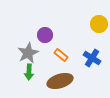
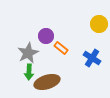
purple circle: moved 1 px right, 1 px down
orange rectangle: moved 7 px up
brown ellipse: moved 13 px left, 1 px down
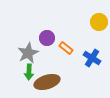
yellow circle: moved 2 px up
purple circle: moved 1 px right, 2 px down
orange rectangle: moved 5 px right
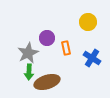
yellow circle: moved 11 px left
orange rectangle: rotated 40 degrees clockwise
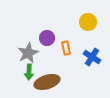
blue cross: moved 1 px up
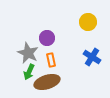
orange rectangle: moved 15 px left, 12 px down
gray star: rotated 20 degrees counterclockwise
green arrow: rotated 21 degrees clockwise
